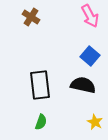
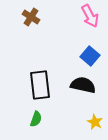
green semicircle: moved 5 px left, 3 px up
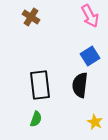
blue square: rotated 18 degrees clockwise
black semicircle: moved 3 px left; rotated 95 degrees counterclockwise
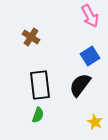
brown cross: moved 20 px down
black semicircle: rotated 30 degrees clockwise
green semicircle: moved 2 px right, 4 px up
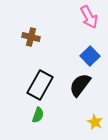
pink arrow: moved 1 px left, 1 px down
brown cross: rotated 18 degrees counterclockwise
blue square: rotated 12 degrees counterclockwise
black rectangle: rotated 36 degrees clockwise
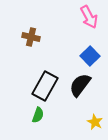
black rectangle: moved 5 px right, 1 px down
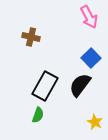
blue square: moved 1 px right, 2 px down
